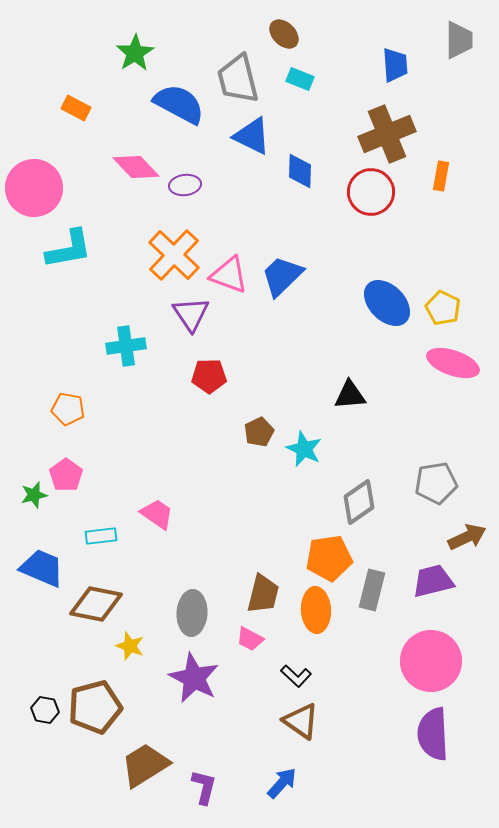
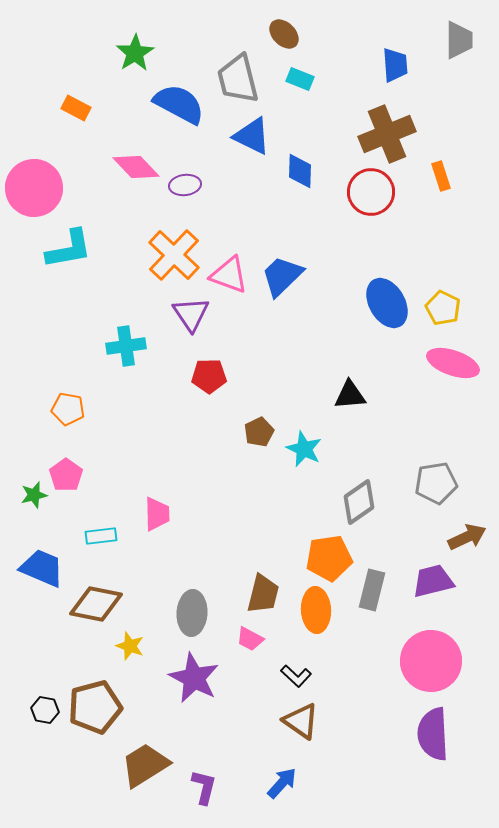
orange rectangle at (441, 176): rotated 28 degrees counterclockwise
blue ellipse at (387, 303): rotated 15 degrees clockwise
pink trapezoid at (157, 514): rotated 54 degrees clockwise
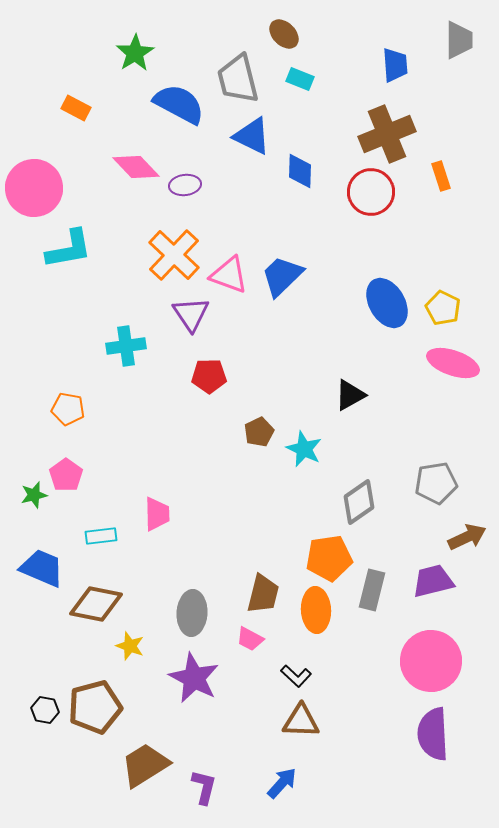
black triangle at (350, 395): rotated 24 degrees counterclockwise
brown triangle at (301, 721): rotated 33 degrees counterclockwise
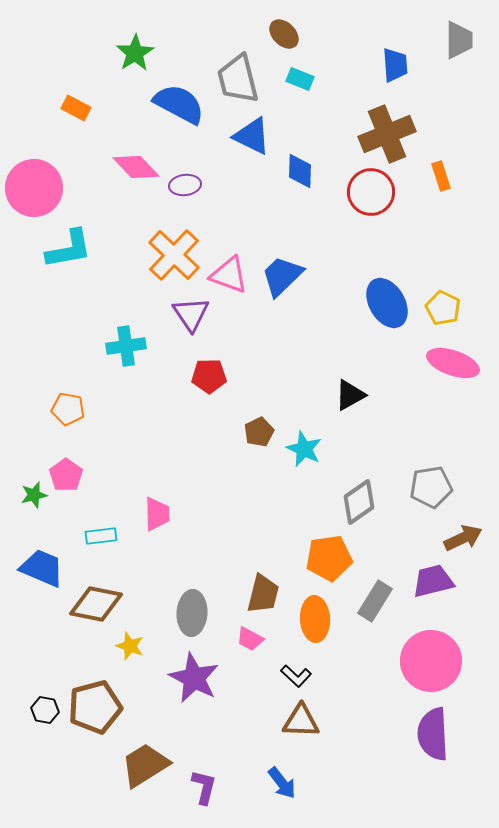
gray pentagon at (436, 483): moved 5 px left, 4 px down
brown arrow at (467, 537): moved 4 px left, 1 px down
gray rectangle at (372, 590): moved 3 px right, 11 px down; rotated 18 degrees clockwise
orange ellipse at (316, 610): moved 1 px left, 9 px down
blue arrow at (282, 783): rotated 100 degrees clockwise
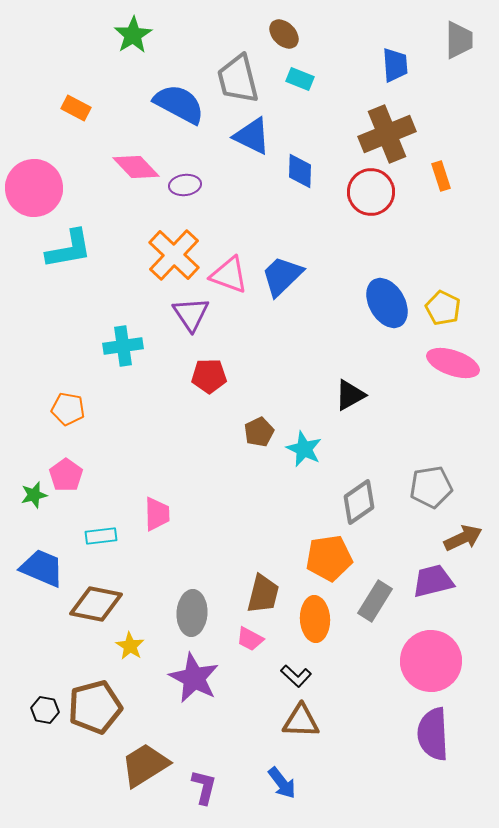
green star at (135, 53): moved 2 px left, 18 px up
cyan cross at (126, 346): moved 3 px left
yellow star at (130, 646): rotated 12 degrees clockwise
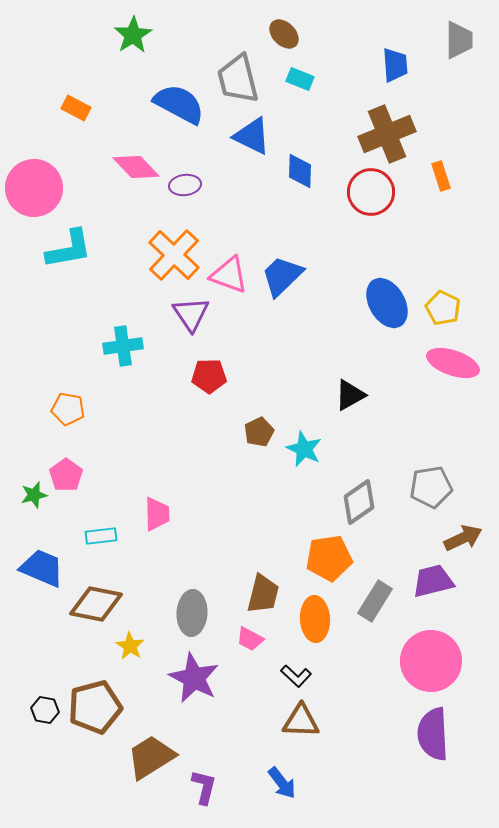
brown trapezoid at (145, 765): moved 6 px right, 8 px up
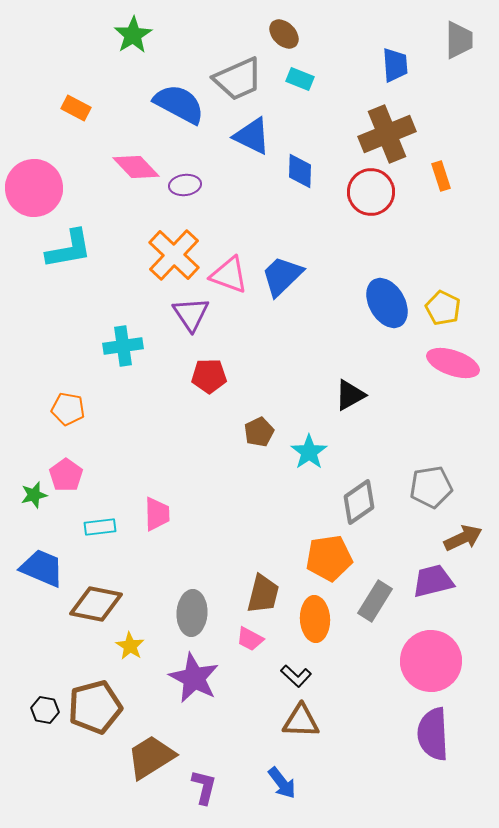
gray trapezoid at (238, 79): rotated 100 degrees counterclockwise
cyan star at (304, 449): moved 5 px right, 3 px down; rotated 12 degrees clockwise
cyan rectangle at (101, 536): moved 1 px left, 9 px up
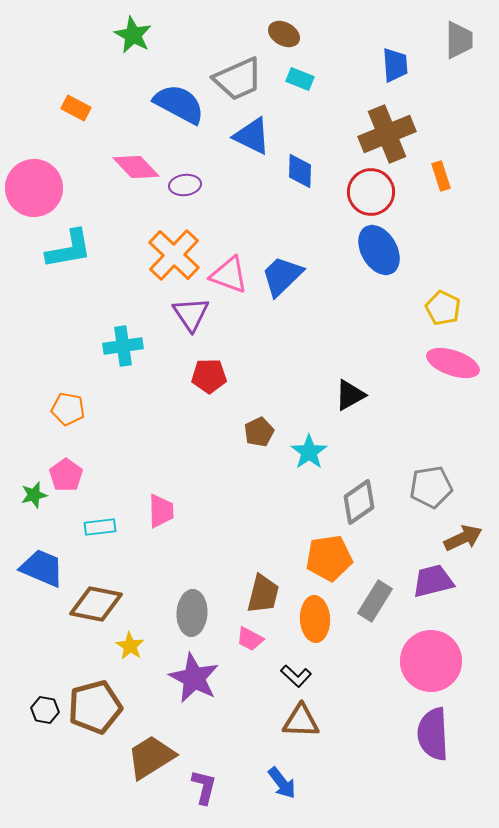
brown ellipse at (284, 34): rotated 16 degrees counterclockwise
green star at (133, 35): rotated 12 degrees counterclockwise
blue ellipse at (387, 303): moved 8 px left, 53 px up
pink trapezoid at (157, 514): moved 4 px right, 3 px up
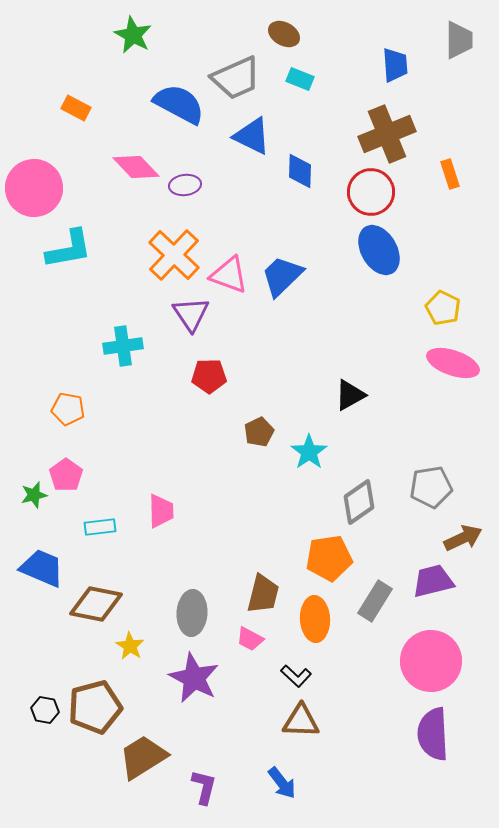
gray trapezoid at (238, 79): moved 2 px left, 1 px up
orange rectangle at (441, 176): moved 9 px right, 2 px up
brown trapezoid at (151, 757): moved 8 px left
